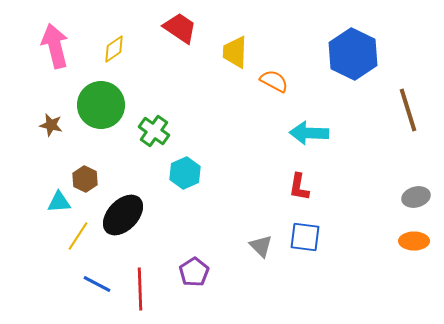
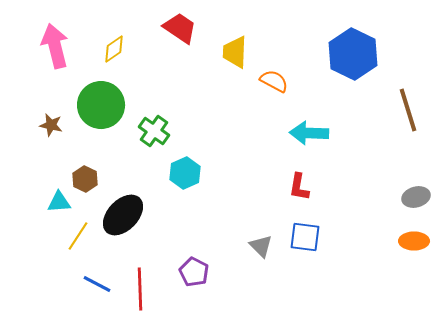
purple pentagon: rotated 12 degrees counterclockwise
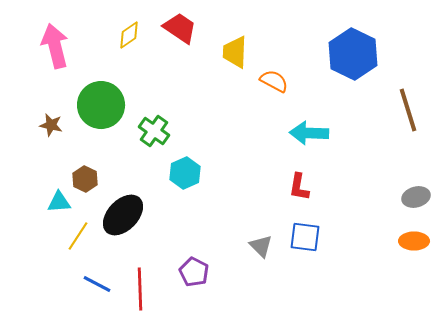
yellow diamond: moved 15 px right, 14 px up
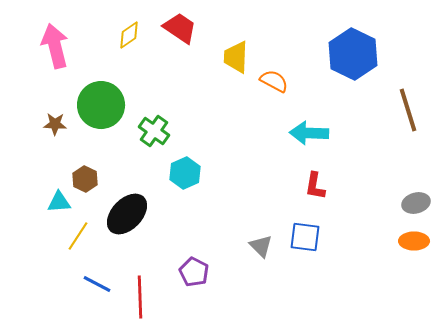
yellow trapezoid: moved 1 px right, 5 px down
brown star: moved 4 px right, 1 px up; rotated 10 degrees counterclockwise
red L-shape: moved 16 px right, 1 px up
gray ellipse: moved 6 px down
black ellipse: moved 4 px right, 1 px up
red line: moved 8 px down
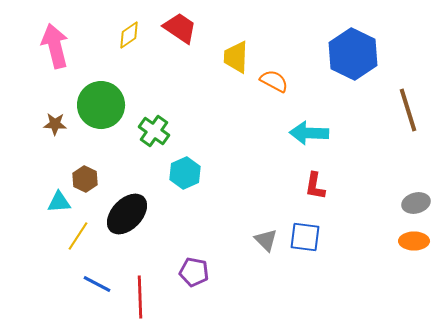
gray triangle: moved 5 px right, 6 px up
purple pentagon: rotated 16 degrees counterclockwise
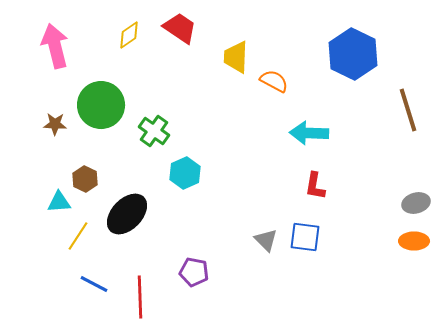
blue line: moved 3 px left
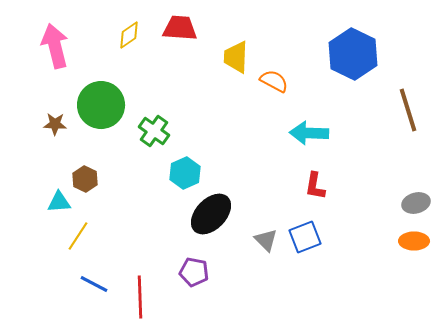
red trapezoid: rotated 30 degrees counterclockwise
black ellipse: moved 84 px right
blue square: rotated 28 degrees counterclockwise
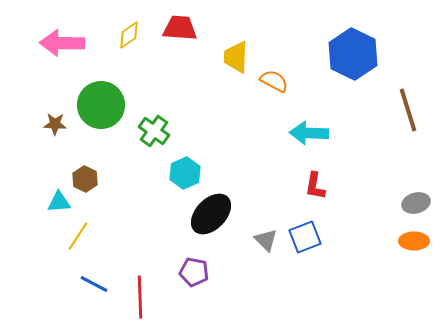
pink arrow: moved 7 px right, 3 px up; rotated 75 degrees counterclockwise
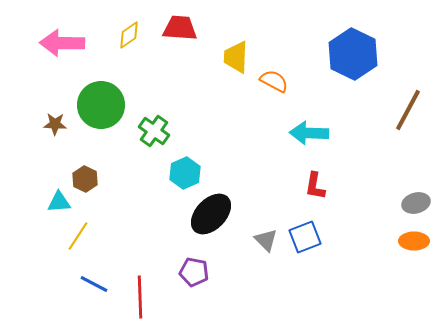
brown line: rotated 45 degrees clockwise
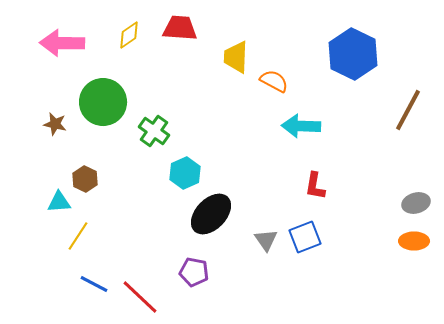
green circle: moved 2 px right, 3 px up
brown star: rotated 10 degrees clockwise
cyan arrow: moved 8 px left, 7 px up
gray triangle: rotated 10 degrees clockwise
red line: rotated 45 degrees counterclockwise
